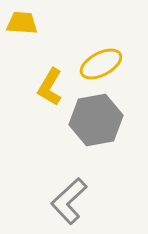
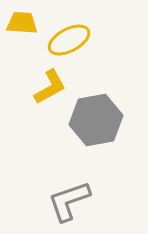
yellow ellipse: moved 32 px left, 24 px up
yellow L-shape: rotated 150 degrees counterclockwise
gray L-shape: rotated 24 degrees clockwise
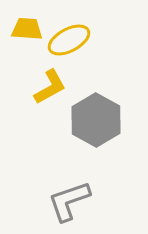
yellow trapezoid: moved 5 px right, 6 px down
gray hexagon: rotated 21 degrees counterclockwise
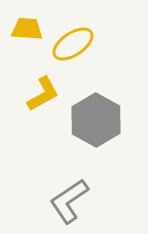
yellow ellipse: moved 4 px right, 4 px down; rotated 6 degrees counterclockwise
yellow L-shape: moved 7 px left, 7 px down
gray L-shape: rotated 15 degrees counterclockwise
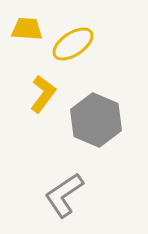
yellow L-shape: rotated 24 degrees counterclockwise
gray hexagon: rotated 6 degrees counterclockwise
gray L-shape: moved 5 px left, 6 px up
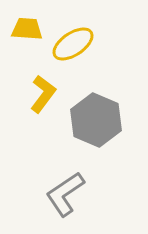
gray L-shape: moved 1 px right, 1 px up
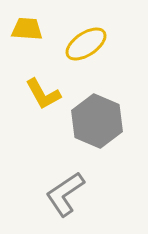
yellow ellipse: moved 13 px right
yellow L-shape: rotated 114 degrees clockwise
gray hexagon: moved 1 px right, 1 px down
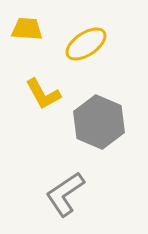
gray hexagon: moved 2 px right, 1 px down
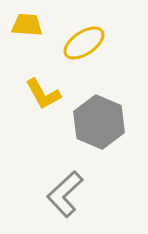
yellow trapezoid: moved 4 px up
yellow ellipse: moved 2 px left, 1 px up
gray L-shape: rotated 9 degrees counterclockwise
